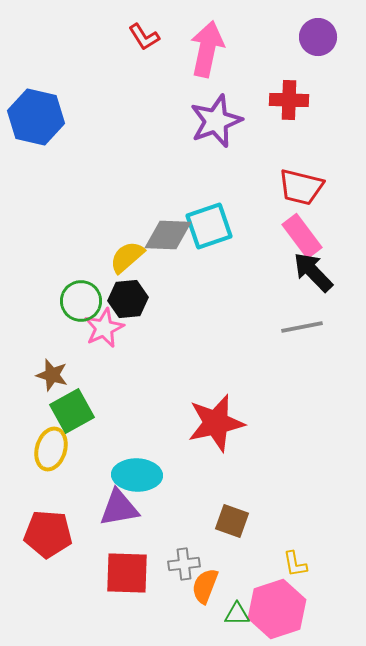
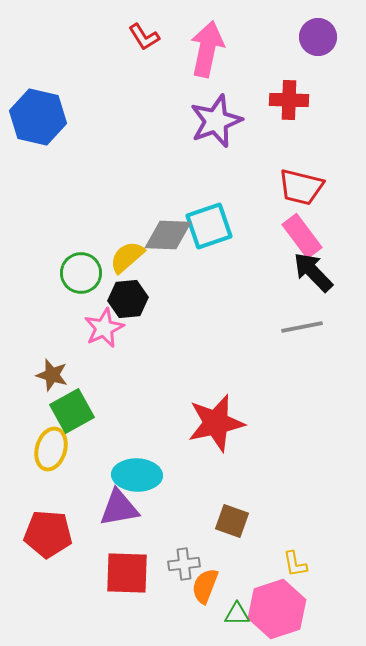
blue hexagon: moved 2 px right
green circle: moved 28 px up
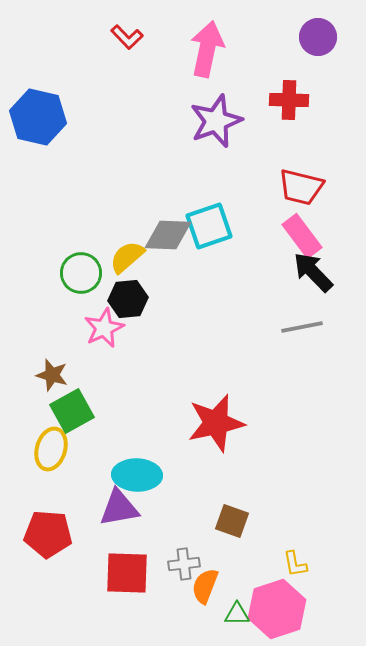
red L-shape: moved 17 px left; rotated 12 degrees counterclockwise
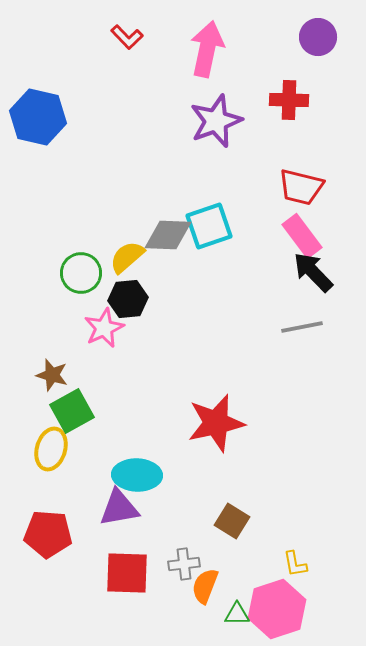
brown square: rotated 12 degrees clockwise
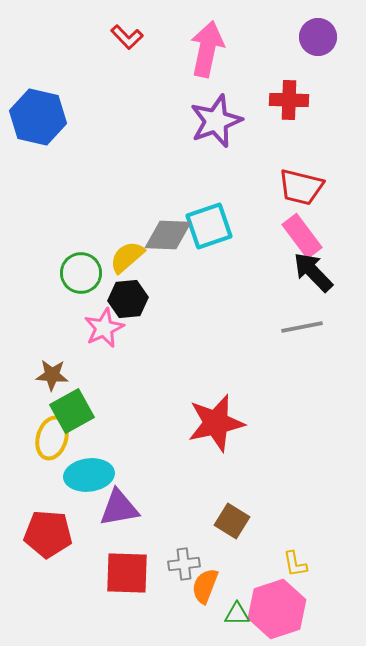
brown star: rotated 12 degrees counterclockwise
yellow ellipse: moved 1 px right, 11 px up
cyan ellipse: moved 48 px left; rotated 9 degrees counterclockwise
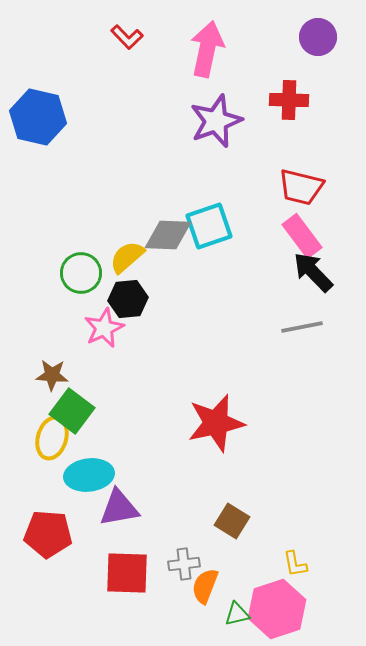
green square: rotated 24 degrees counterclockwise
green triangle: rotated 12 degrees counterclockwise
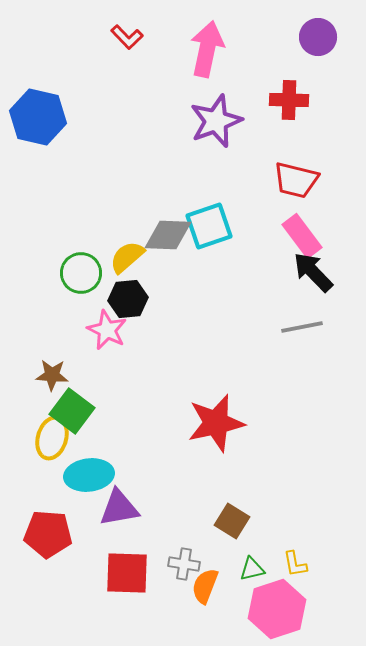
red trapezoid: moved 5 px left, 7 px up
pink star: moved 3 px right, 2 px down; rotated 21 degrees counterclockwise
gray cross: rotated 16 degrees clockwise
green triangle: moved 15 px right, 45 px up
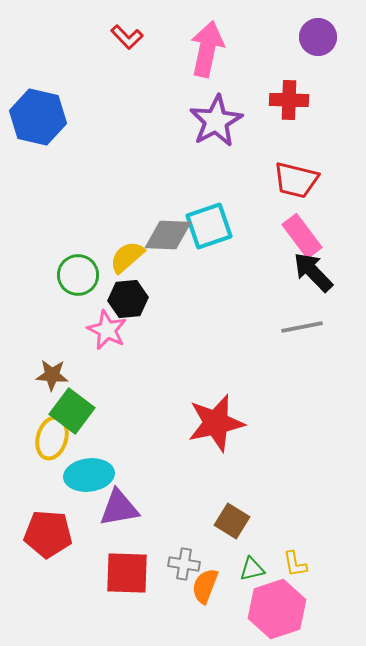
purple star: rotated 8 degrees counterclockwise
green circle: moved 3 px left, 2 px down
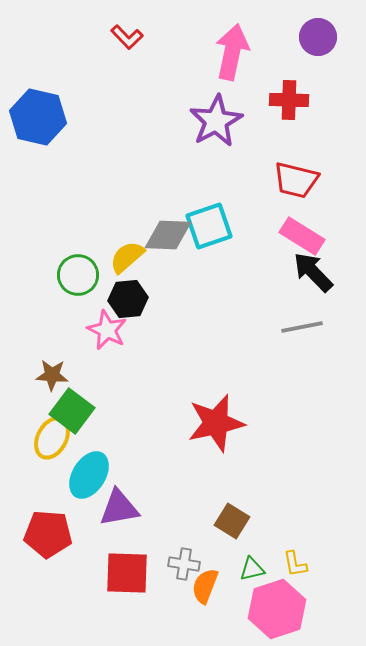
pink arrow: moved 25 px right, 3 px down
pink rectangle: rotated 21 degrees counterclockwise
yellow ellipse: rotated 12 degrees clockwise
cyan ellipse: rotated 51 degrees counterclockwise
